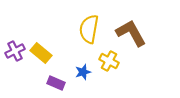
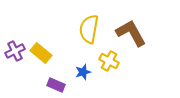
purple rectangle: moved 2 px down
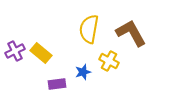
purple rectangle: moved 1 px right, 1 px up; rotated 30 degrees counterclockwise
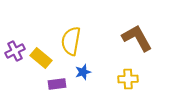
yellow semicircle: moved 18 px left, 12 px down
brown L-shape: moved 6 px right, 5 px down
yellow rectangle: moved 5 px down
yellow cross: moved 19 px right, 18 px down; rotated 30 degrees counterclockwise
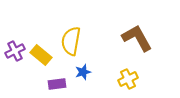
yellow rectangle: moved 3 px up
yellow cross: rotated 24 degrees counterclockwise
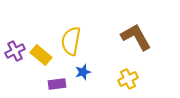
brown L-shape: moved 1 px left, 1 px up
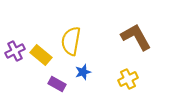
purple rectangle: rotated 36 degrees clockwise
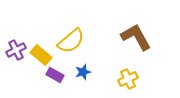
yellow semicircle: rotated 140 degrees counterclockwise
purple cross: moved 1 px right, 1 px up
purple rectangle: moved 2 px left, 9 px up
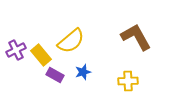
yellow rectangle: rotated 10 degrees clockwise
yellow cross: moved 2 px down; rotated 24 degrees clockwise
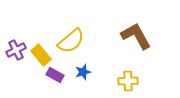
brown L-shape: moved 1 px up
